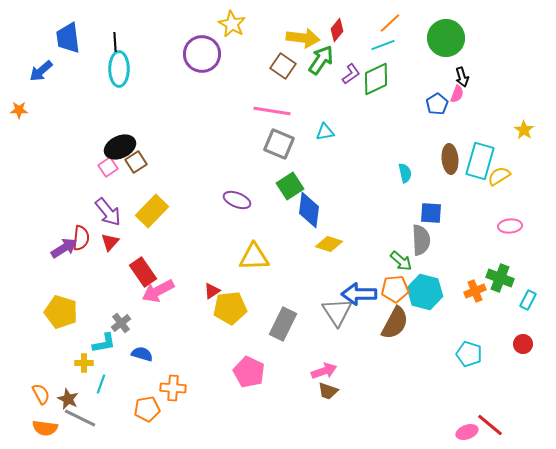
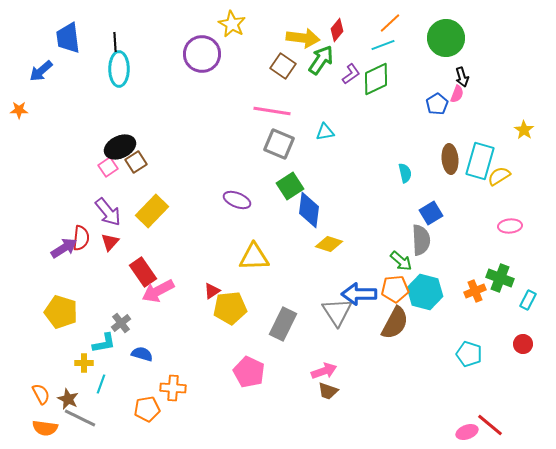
blue square at (431, 213): rotated 35 degrees counterclockwise
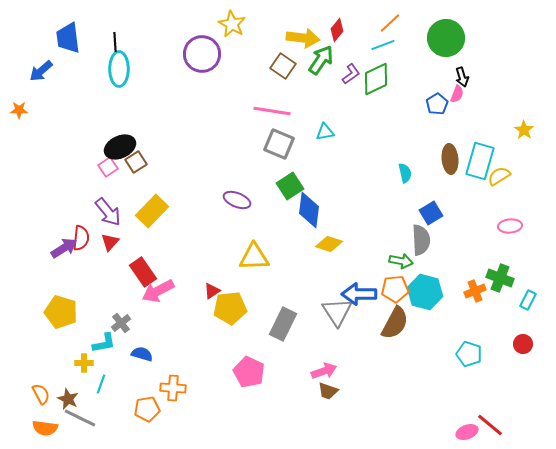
green arrow at (401, 261): rotated 30 degrees counterclockwise
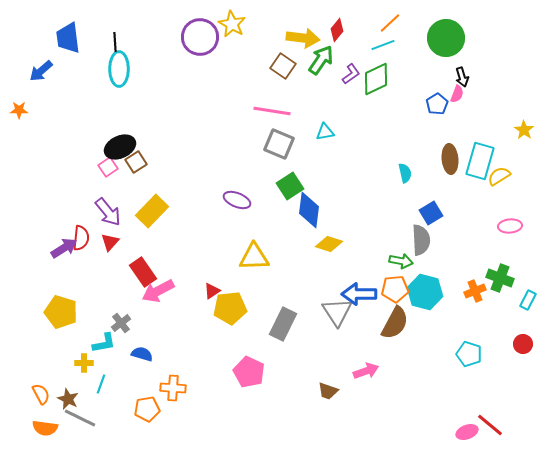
purple circle at (202, 54): moved 2 px left, 17 px up
pink arrow at (324, 371): moved 42 px right
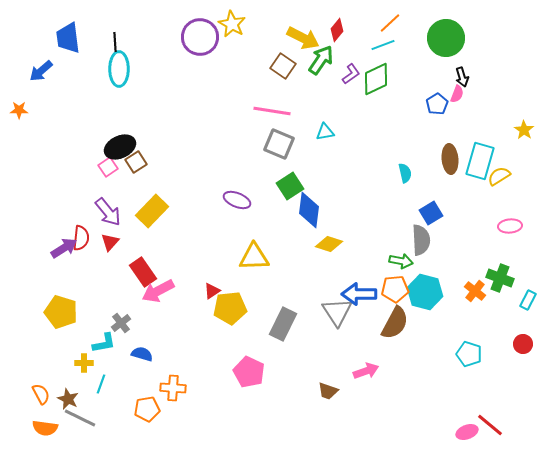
yellow arrow at (303, 38): rotated 20 degrees clockwise
orange cross at (475, 291): rotated 30 degrees counterclockwise
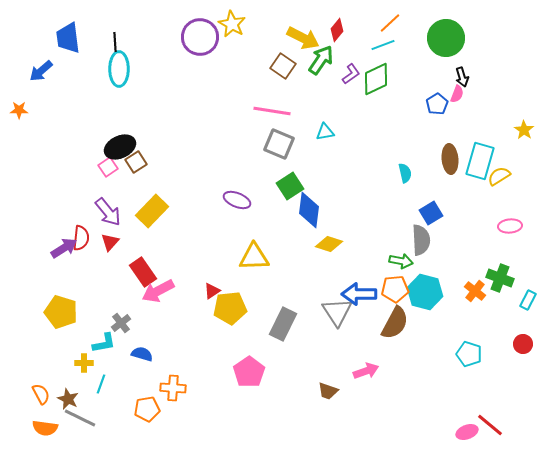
pink pentagon at (249, 372): rotated 12 degrees clockwise
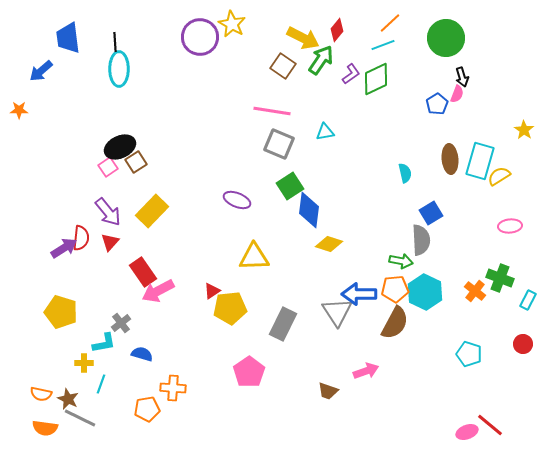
cyan hexagon at (425, 292): rotated 12 degrees clockwise
orange semicircle at (41, 394): rotated 130 degrees clockwise
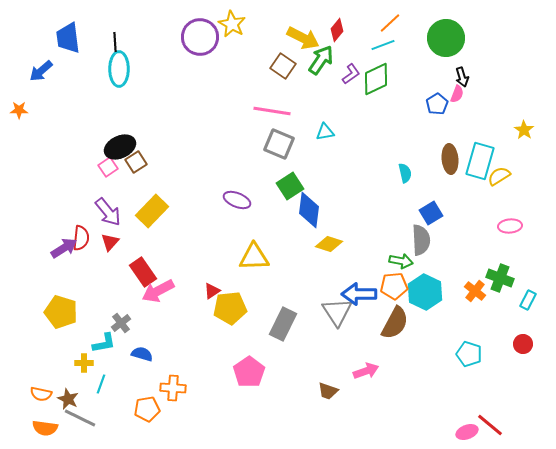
orange pentagon at (395, 289): moved 1 px left, 3 px up
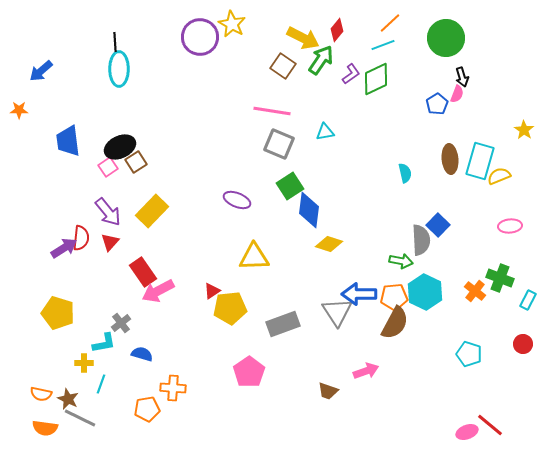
blue trapezoid at (68, 38): moved 103 px down
yellow semicircle at (499, 176): rotated 10 degrees clockwise
blue square at (431, 213): moved 7 px right, 12 px down; rotated 15 degrees counterclockwise
orange pentagon at (394, 286): moved 11 px down
yellow pentagon at (61, 312): moved 3 px left, 1 px down
gray rectangle at (283, 324): rotated 44 degrees clockwise
